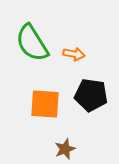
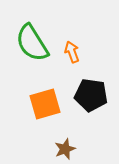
orange arrow: moved 2 px left, 2 px up; rotated 120 degrees counterclockwise
orange square: rotated 20 degrees counterclockwise
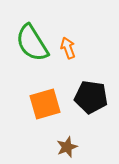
orange arrow: moved 4 px left, 4 px up
black pentagon: moved 2 px down
brown star: moved 2 px right, 2 px up
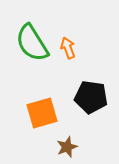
orange square: moved 3 px left, 9 px down
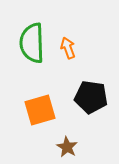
green semicircle: rotated 30 degrees clockwise
orange square: moved 2 px left, 3 px up
brown star: rotated 20 degrees counterclockwise
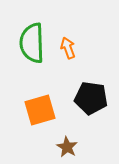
black pentagon: moved 1 px down
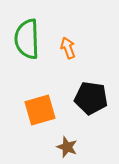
green semicircle: moved 5 px left, 4 px up
brown star: rotated 10 degrees counterclockwise
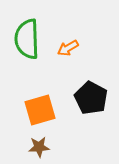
orange arrow: rotated 100 degrees counterclockwise
black pentagon: rotated 20 degrees clockwise
brown star: moved 28 px left; rotated 25 degrees counterclockwise
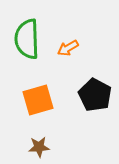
black pentagon: moved 4 px right, 3 px up
orange square: moved 2 px left, 10 px up
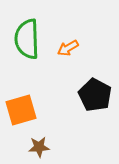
orange square: moved 17 px left, 10 px down
